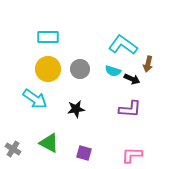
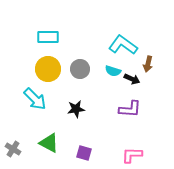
cyan arrow: rotated 10 degrees clockwise
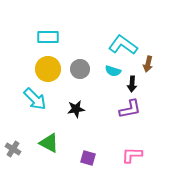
black arrow: moved 5 px down; rotated 70 degrees clockwise
purple L-shape: rotated 15 degrees counterclockwise
purple square: moved 4 px right, 5 px down
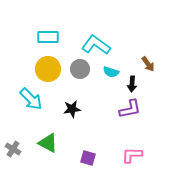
cyan L-shape: moved 27 px left
brown arrow: rotated 49 degrees counterclockwise
cyan semicircle: moved 2 px left, 1 px down
cyan arrow: moved 4 px left
black star: moved 4 px left
green triangle: moved 1 px left
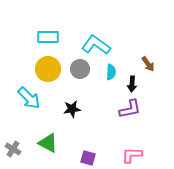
cyan semicircle: rotated 105 degrees counterclockwise
cyan arrow: moved 2 px left, 1 px up
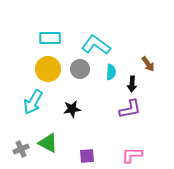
cyan rectangle: moved 2 px right, 1 px down
cyan arrow: moved 4 px right, 4 px down; rotated 75 degrees clockwise
gray cross: moved 8 px right; rotated 35 degrees clockwise
purple square: moved 1 px left, 2 px up; rotated 21 degrees counterclockwise
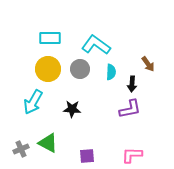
black star: rotated 12 degrees clockwise
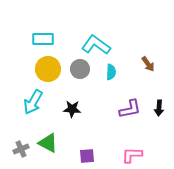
cyan rectangle: moved 7 px left, 1 px down
black arrow: moved 27 px right, 24 px down
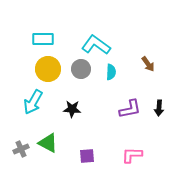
gray circle: moved 1 px right
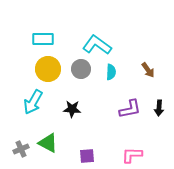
cyan L-shape: moved 1 px right
brown arrow: moved 6 px down
